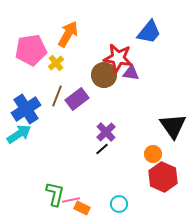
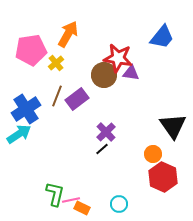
blue trapezoid: moved 13 px right, 5 px down
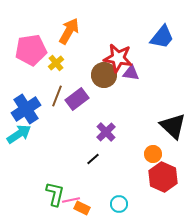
orange arrow: moved 1 px right, 3 px up
black triangle: rotated 12 degrees counterclockwise
black line: moved 9 px left, 10 px down
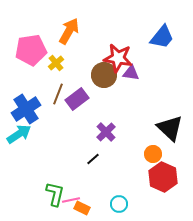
brown line: moved 1 px right, 2 px up
black triangle: moved 3 px left, 2 px down
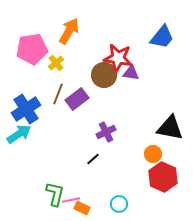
pink pentagon: moved 1 px right, 1 px up
black triangle: rotated 32 degrees counterclockwise
purple cross: rotated 18 degrees clockwise
